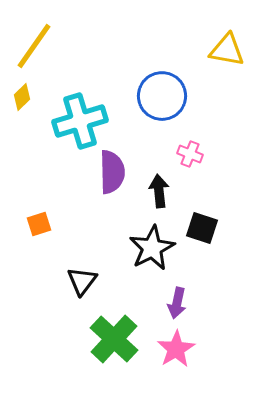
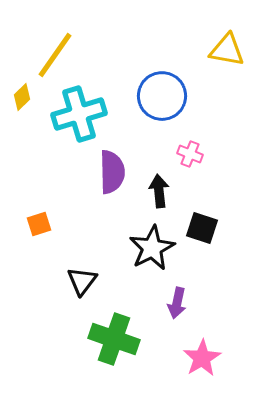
yellow line: moved 21 px right, 9 px down
cyan cross: moved 1 px left, 7 px up
green cross: rotated 24 degrees counterclockwise
pink star: moved 26 px right, 9 px down
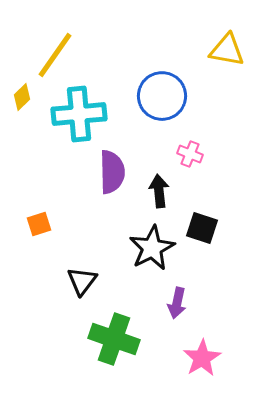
cyan cross: rotated 12 degrees clockwise
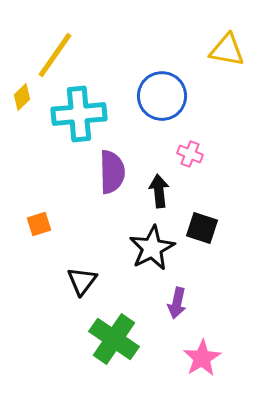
green cross: rotated 15 degrees clockwise
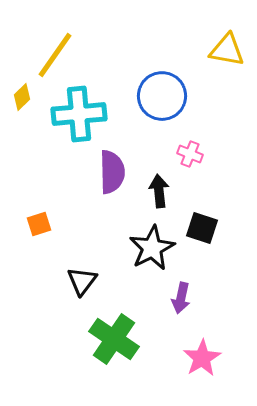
purple arrow: moved 4 px right, 5 px up
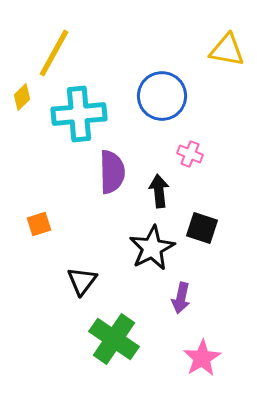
yellow line: moved 1 px left, 2 px up; rotated 6 degrees counterclockwise
